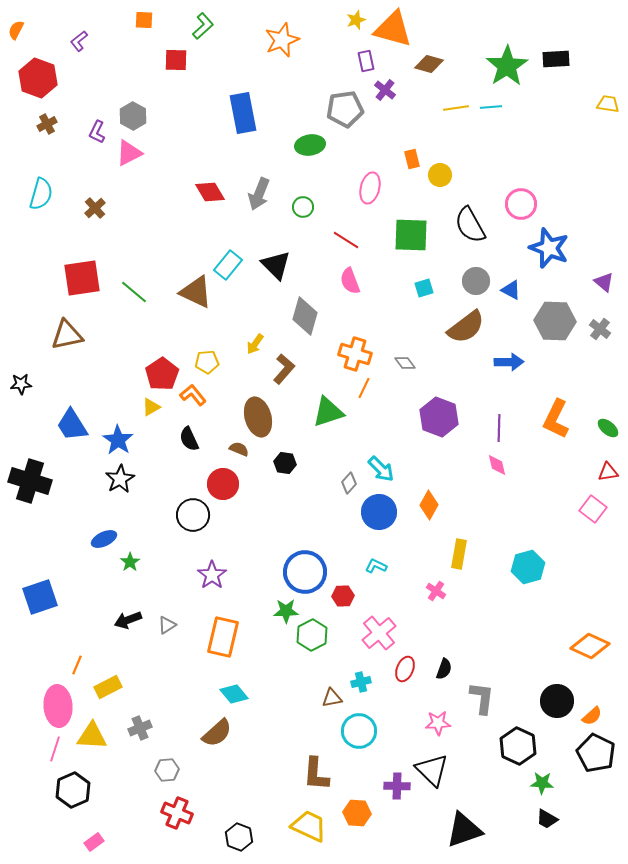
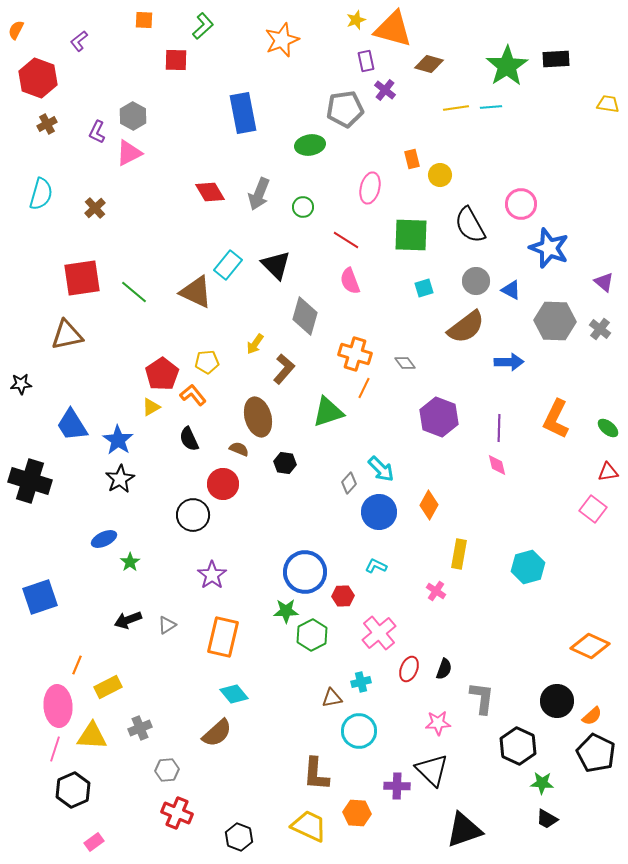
red ellipse at (405, 669): moved 4 px right
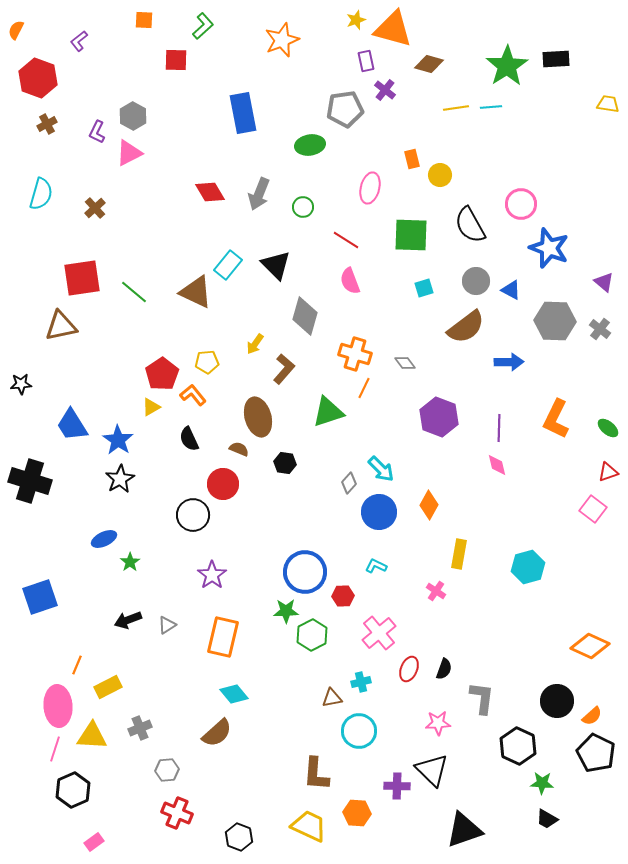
brown triangle at (67, 335): moved 6 px left, 9 px up
red triangle at (608, 472): rotated 10 degrees counterclockwise
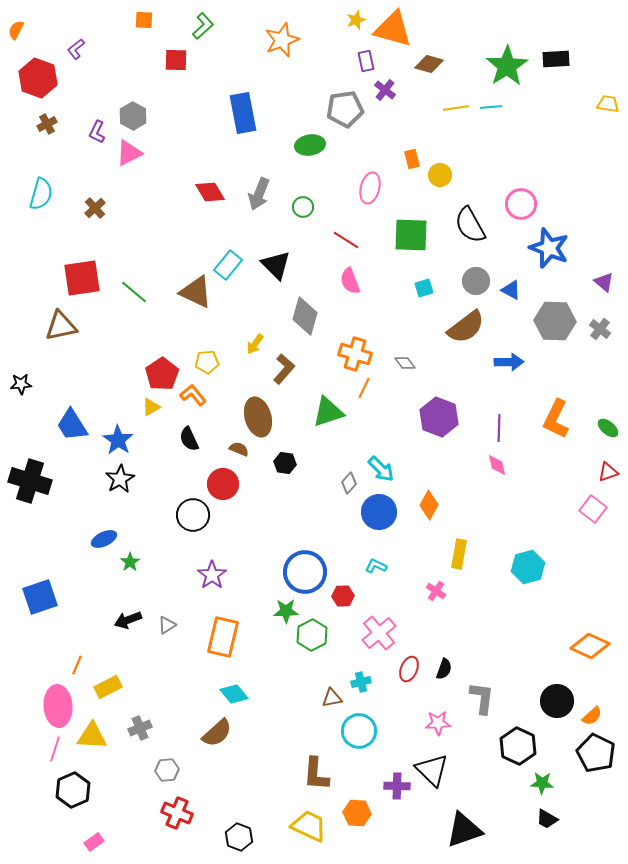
purple L-shape at (79, 41): moved 3 px left, 8 px down
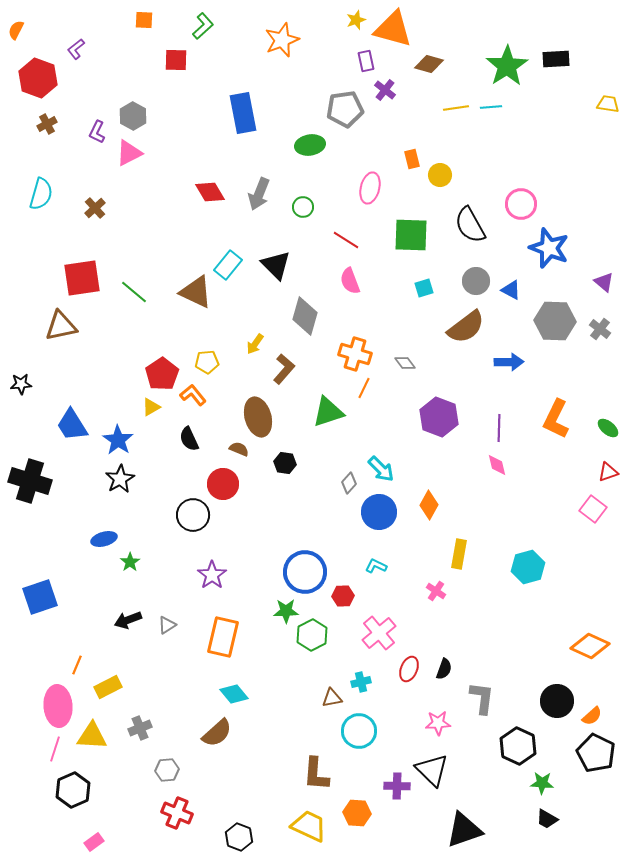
blue ellipse at (104, 539): rotated 10 degrees clockwise
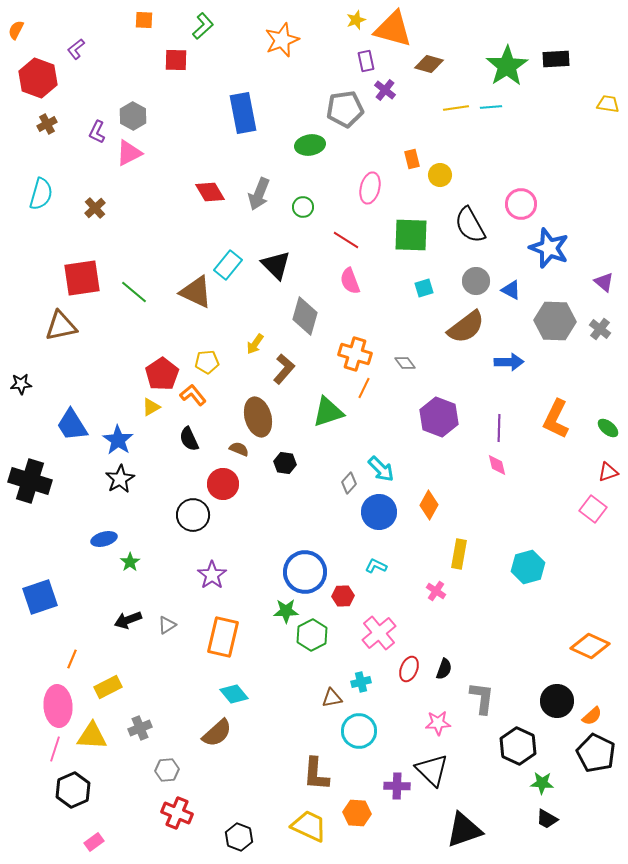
orange line at (77, 665): moved 5 px left, 6 px up
